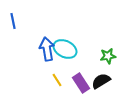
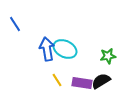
blue line: moved 2 px right, 3 px down; rotated 21 degrees counterclockwise
purple rectangle: moved 1 px right; rotated 48 degrees counterclockwise
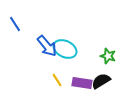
blue arrow: moved 3 px up; rotated 150 degrees clockwise
green star: rotated 28 degrees clockwise
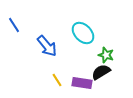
blue line: moved 1 px left, 1 px down
cyan ellipse: moved 18 px right, 16 px up; rotated 20 degrees clockwise
green star: moved 2 px left, 1 px up
black semicircle: moved 9 px up
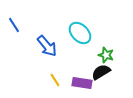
cyan ellipse: moved 3 px left
yellow line: moved 2 px left
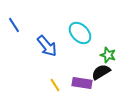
green star: moved 2 px right
yellow line: moved 5 px down
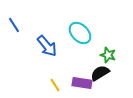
black semicircle: moved 1 px left, 1 px down
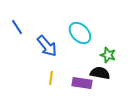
blue line: moved 3 px right, 2 px down
black semicircle: rotated 42 degrees clockwise
yellow line: moved 4 px left, 7 px up; rotated 40 degrees clockwise
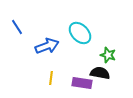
blue arrow: rotated 70 degrees counterclockwise
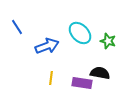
green star: moved 14 px up
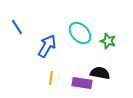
blue arrow: rotated 40 degrees counterclockwise
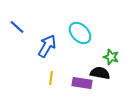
blue line: rotated 14 degrees counterclockwise
green star: moved 3 px right, 16 px down
